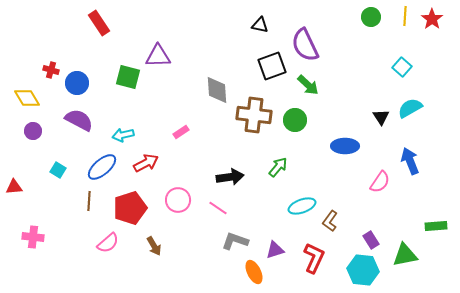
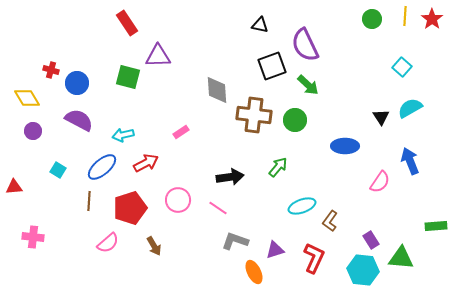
green circle at (371, 17): moved 1 px right, 2 px down
red rectangle at (99, 23): moved 28 px right
green triangle at (405, 255): moved 4 px left, 3 px down; rotated 16 degrees clockwise
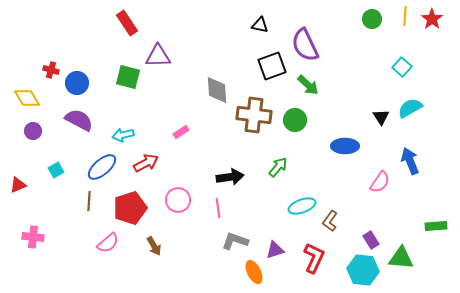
cyan square at (58, 170): moved 2 px left; rotated 28 degrees clockwise
red triangle at (14, 187): moved 4 px right, 2 px up; rotated 18 degrees counterclockwise
pink line at (218, 208): rotated 48 degrees clockwise
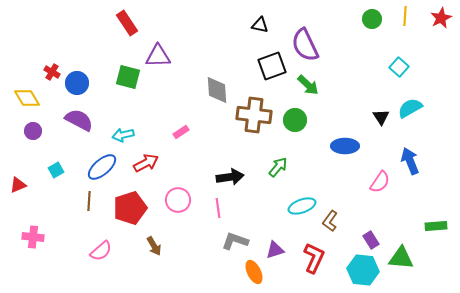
red star at (432, 19): moved 9 px right, 1 px up; rotated 10 degrees clockwise
cyan square at (402, 67): moved 3 px left
red cross at (51, 70): moved 1 px right, 2 px down; rotated 14 degrees clockwise
pink semicircle at (108, 243): moved 7 px left, 8 px down
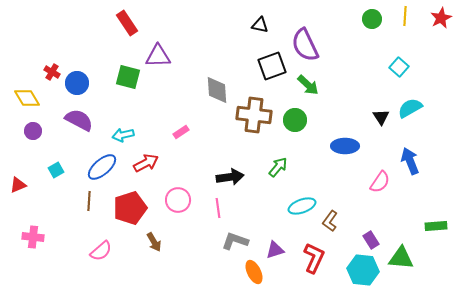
brown arrow at (154, 246): moved 4 px up
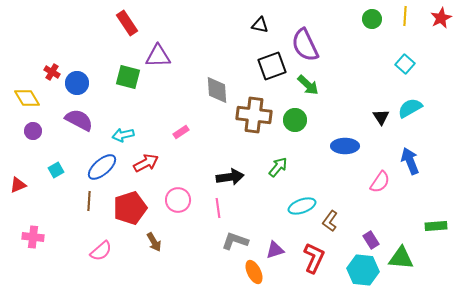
cyan square at (399, 67): moved 6 px right, 3 px up
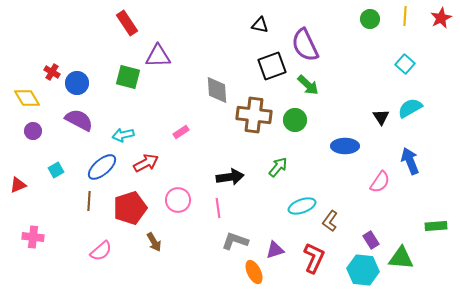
green circle at (372, 19): moved 2 px left
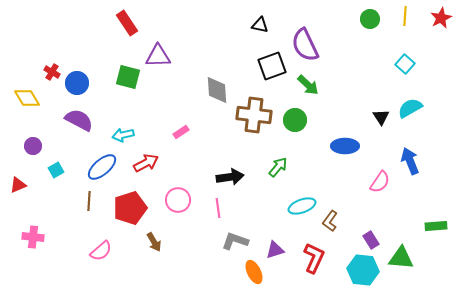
purple circle at (33, 131): moved 15 px down
